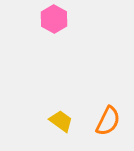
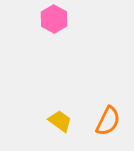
yellow trapezoid: moved 1 px left
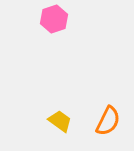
pink hexagon: rotated 12 degrees clockwise
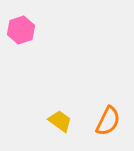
pink hexagon: moved 33 px left, 11 px down
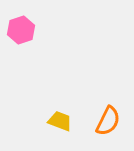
yellow trapezoid: rotated 15 degrees counterclockwise
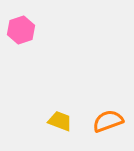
orange semicircle: rotated 136 degrees counterclockwise
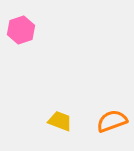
orange semicircle: moved 4 px right
